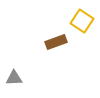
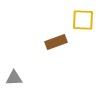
yellow square: moved 1 px right, 1 px up; rotated 30 degrees counterclockwise
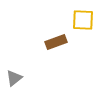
gray triangle: rotated 36 degrees counterclockwise
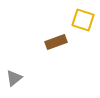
yellow square: rotated 15 degrees clockwise
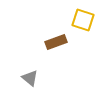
gray triangle: moved 16 px right; rotated 42 degrees counterclockwise
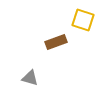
gray triangle: rotated 24 degrees counterclockwise
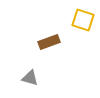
brown rectangle: moved 7 px left
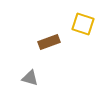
yellow square: moved 4 px down
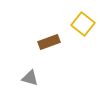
yellow square: rotated 20 degrees clockwise
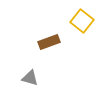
yellow square: moved 1 px left, 3 px up
